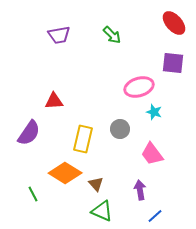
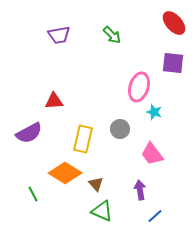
pink ellipse: rotated 56 degrees counterclockwise
purple semicircle: rotated 28 degrees clockwise
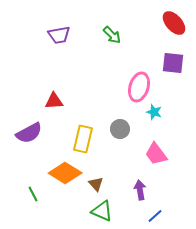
pink trapezoid: moved 4 px right
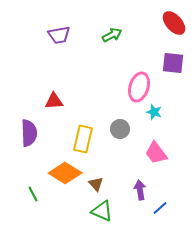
green arrow: rotated 72 degrees counterclockwise
purple semicircle: rotated 64 degrees counterclockwise
pink trapezoid: moved 1 px up
blue line: moved 5 px right, 8 px up
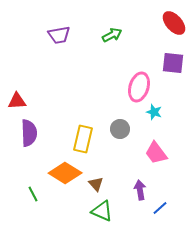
red triangle: moved 37 px left
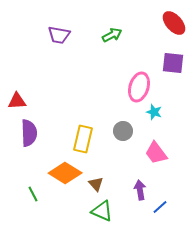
purple trapezoid: rotated 20 degrees clockwise
gray circle: moved 3 px right, 2 px down
blue line: moved 1 px up
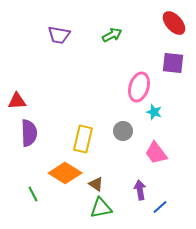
brown triangle: rotated 14 degrees counterclockwise
green triangle: moved 1 px left, 3 px up; rotated 35 degrees counterclockwise
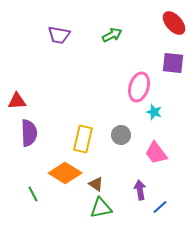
gray circle: moved 2 px left, 4 px down
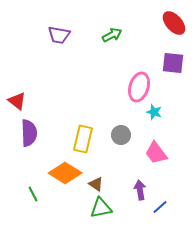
red triangle: rotated 42 degrees clockwise
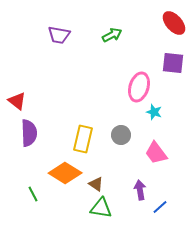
green triangle: rotated 20 degrees clockwise
